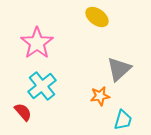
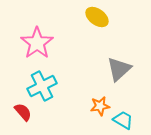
cyan cross: rotated 12 degrees clockwise
orange star: moved 10 px down
cyan trapezoid: rotated 75 degrees counterclockwise
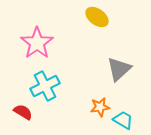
cyan cross: moved 3 px right
orange star: moved 1 px down
red semicircle: rotated 18 degrees counterclockwise
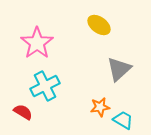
yellow ellipse: moved 2 px right, 8 px down
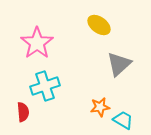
gray triangle: moved 5 px up
cyan cross: rotated 8 degrees clockwise
red semicircle: rotated 54 degrees clockwise
